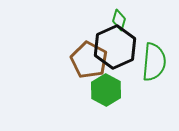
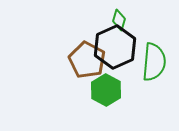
brown pentagon: moved 2 px left
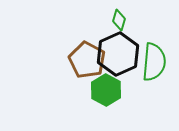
black hexagon: moved 3 px right, 7 px down
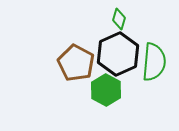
green diamond: moved 1 px up
brown pentagon: moved 11 px left, 3 px down
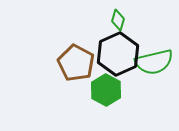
green diamond: moved 1 px left, 1 px down
green semicircle: rotated 72 degrees clockwise
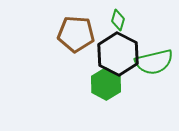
black hexagon: rotated 9 degrees counterclockwise
brown pentagon: moved 29 px up; rotated 24 degrees counterclockwise
green hexagon: moved 6 px up
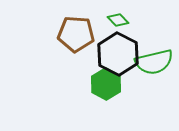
green diamond: rotated 60 degrees counterclockwise
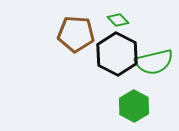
black hexagon: moved 1 px left
green hexagon: moved 28 px right, 22 px down
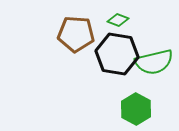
green diamond: rotated 25 degrees counterclockwise
black hexagon: rotated 18 degrees counterclockwise
green hexagon: moved 2 px right, 3 px down
